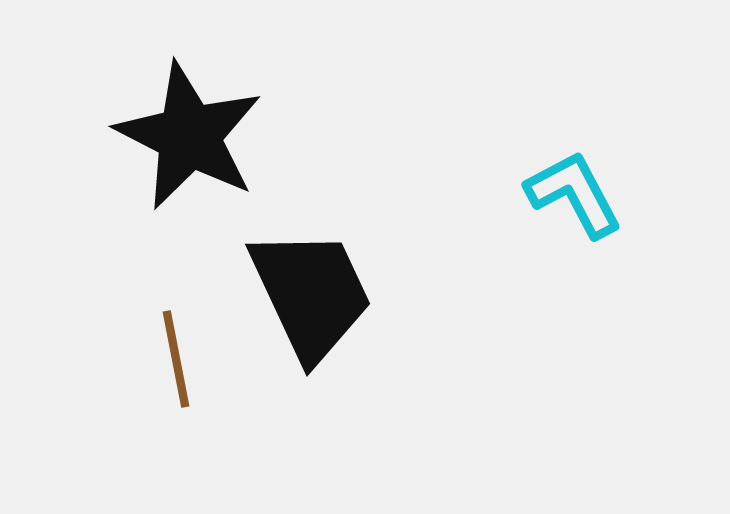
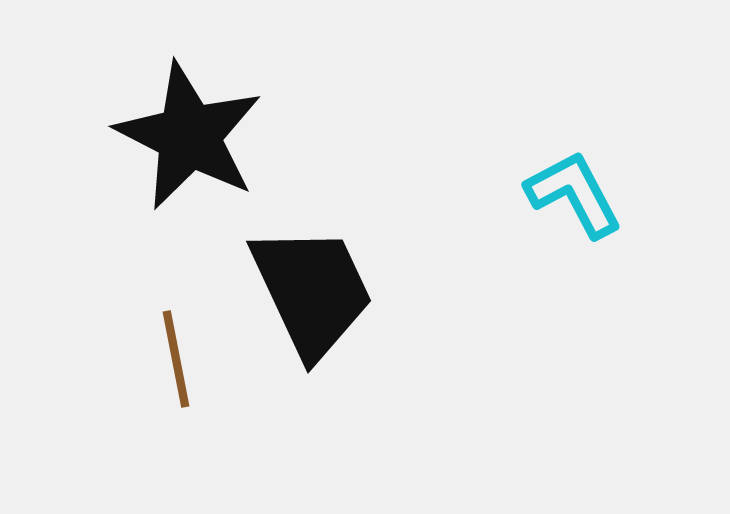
black trapezoid: moved 1 px right, 3 px up
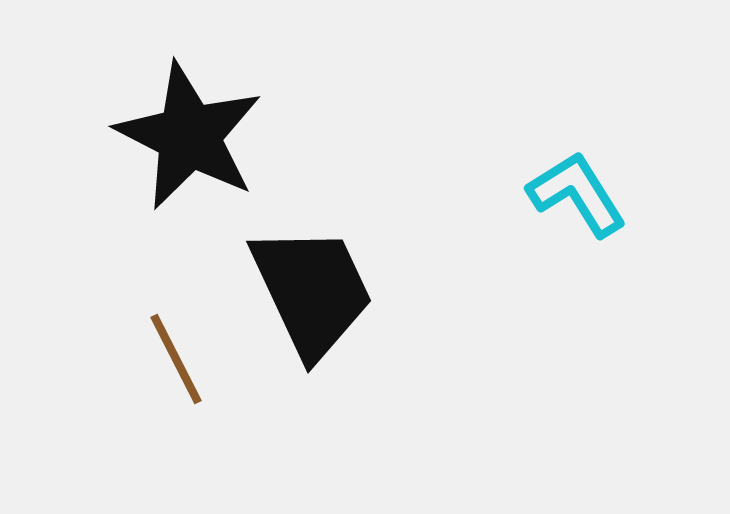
cyan L-shape: moved 3 px right; rotated 4 degrees counterclockwise
brown line: rotated 16 degrees counterclockwise
